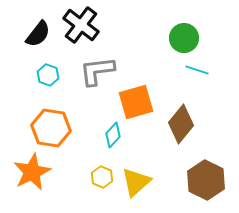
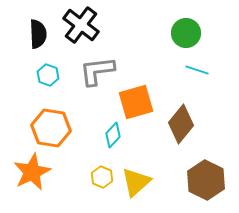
black semicircle: rotated 40 degrees counterclockwise
green circle: moved 2 px right, 5 px up
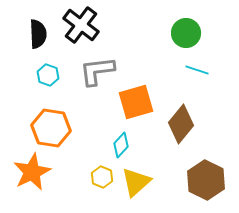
cyan diamond: moved 8 px right, 10 px down
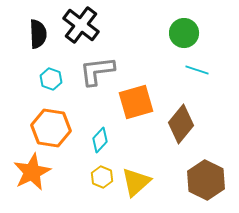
green circle: moved 2 px left
cyan hexagon: moved 3 px right, 4 px down
cyan diamond: moved 21 px left, 5 px up
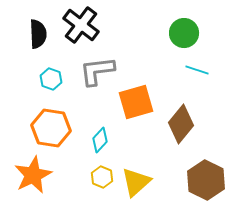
orange star: moved 1 px right, 3 px down
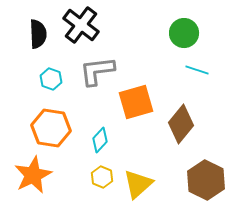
yellow triangle: moved 2 px right, 2 px down
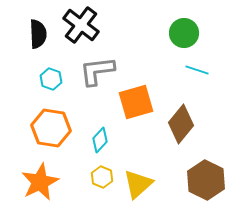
orange star: moved 7 px right, 7 px down
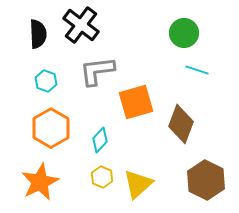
cyan hexagon: moved 5 px left, 2 px down
brown diamond: rotated 18 degrees counterclockwise
orange hexagon: rotated 21 degrees clockwise
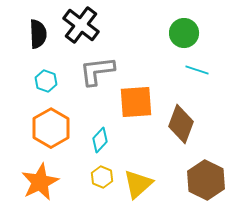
orange square: rotated 12 degrees clockwise
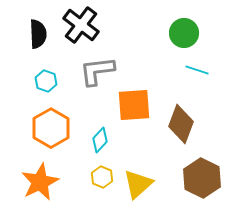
orange square: moved 2 px left, 3 px down
brown hexagon: moved 4 px left, 2 px up
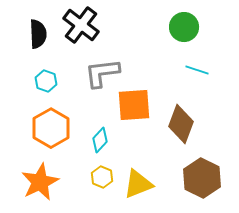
green circle: moved 6 px up
gray L-shape: moved 5 px right, 2 px down
yellow triangle: rotated 20 degrees clockwise
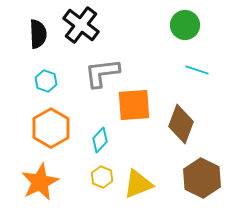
green circle: moved 1 px right, 2 px up
